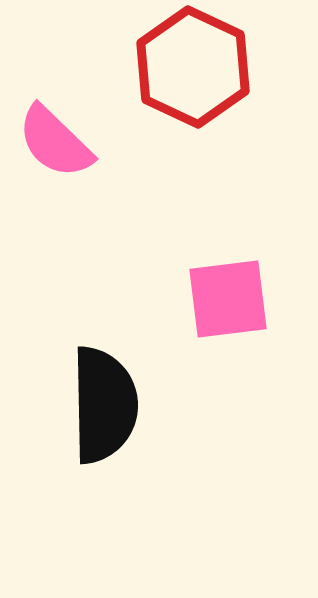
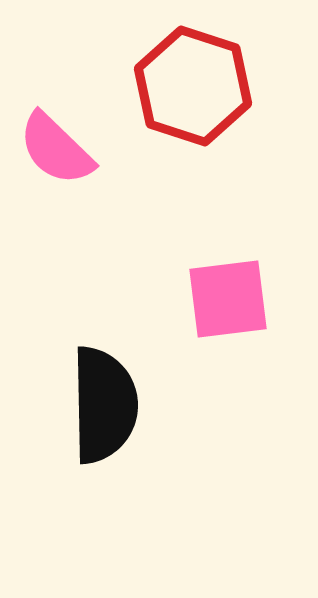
red hexagon: moved 19 px down; rotated 7 degrees counterclockwise
pink semicircle: moved 1 px right, 7 px down
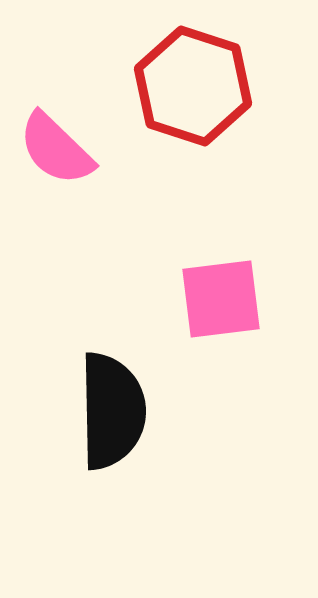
pink square: moved 7 px left
black semicircle: moved 8 px right, 6 px down
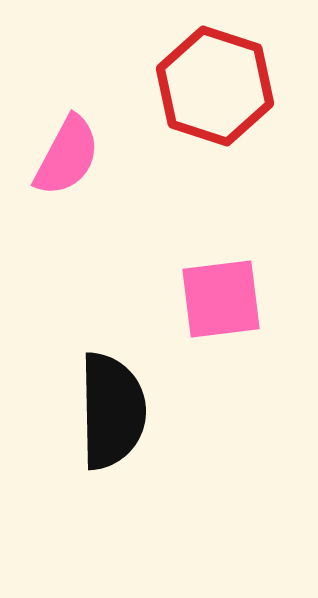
red hexagon: moved 22 px right
pink semicircle: moved 11 px right, 7 px down; rotated 106 degrees counterclockwise
